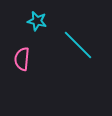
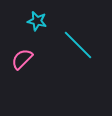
pink semicircle: rotated 40 degrees clockwise
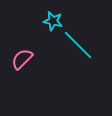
cyan star: moved 16 px right
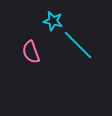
pink semicircle: moved 9 px right, 7 px up; rotated 65 degrees counterclockwise
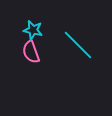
cyan star: moved 20 px left, 9 px down
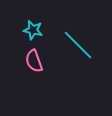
pink semicircle: moved 3 px right, 9 px down
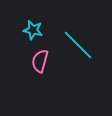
pink semicircle: moved 6 px right; rotated 35 degrees clockwise
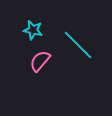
pink semicircle: rotated 25 degrees clockwise
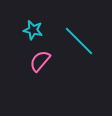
cyan line: moved 1 px right, 4 px up
